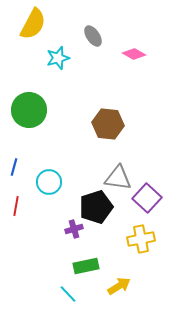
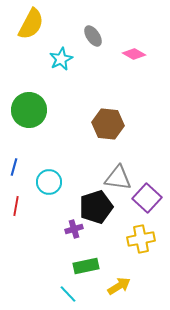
yellow semicircle: moved 2 px left
cyan star: moved 3 px right, 1 px down; rotated 10 degrees counterclockwise
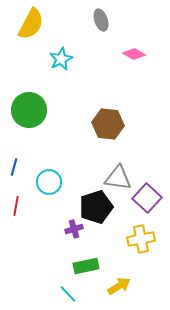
gray ellipse: moved 8 px right, 16 px up; rotated 15 degrees clockwise
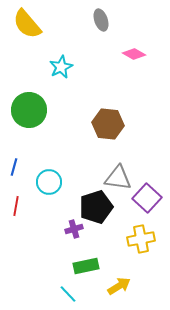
yellow semicircle: moved 4 px left; rotated 112 degrees clockwise
cyan star: moved 8 px down
